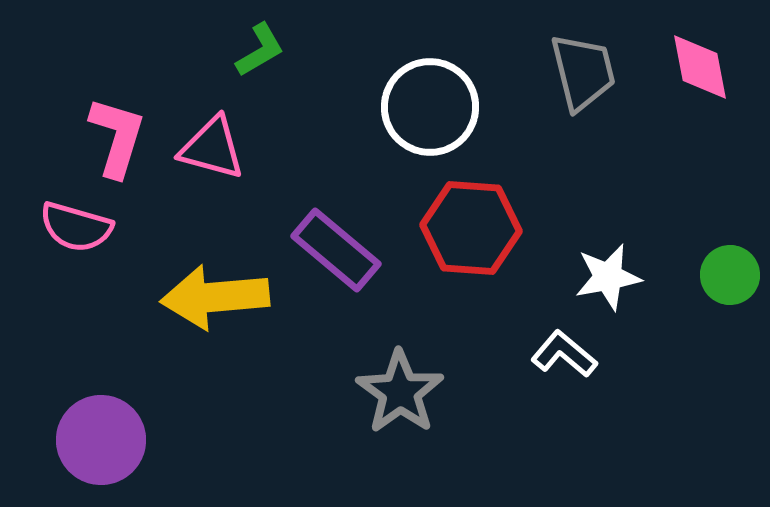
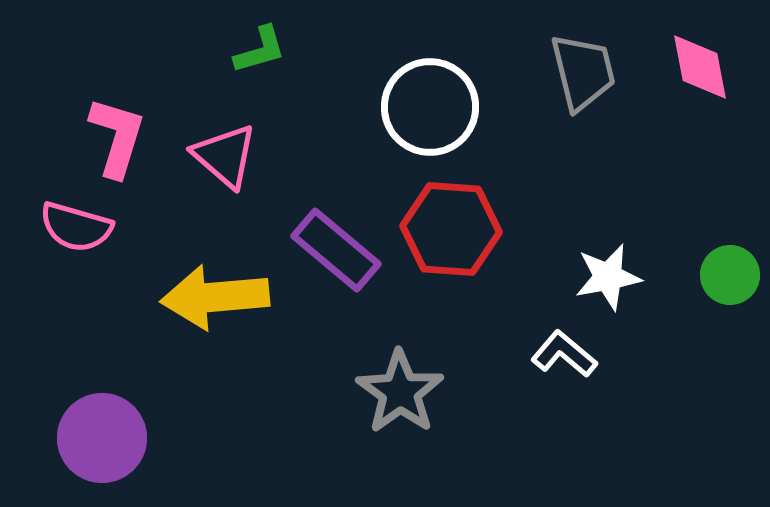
green L-shape: rotated 14 degrees clockwise
pink triangle: moved 13 px right, 8 px down; rotated 26 degrees clockwise
red hexagon: moved 20 px left, 1 px down
purple circle: moved 1 px right, 2 px up
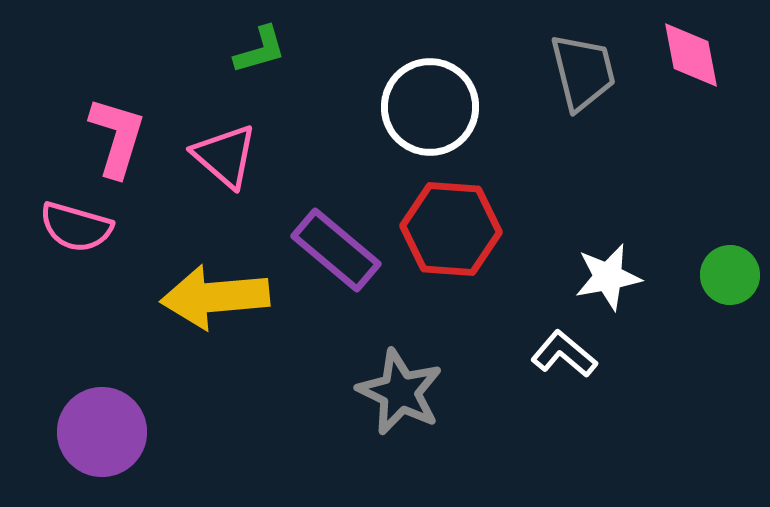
pink diamond: moved 9 px left, 12 px up
gray star: rotated 10 degrees counterclockwise
purple circle: moved 6 px up
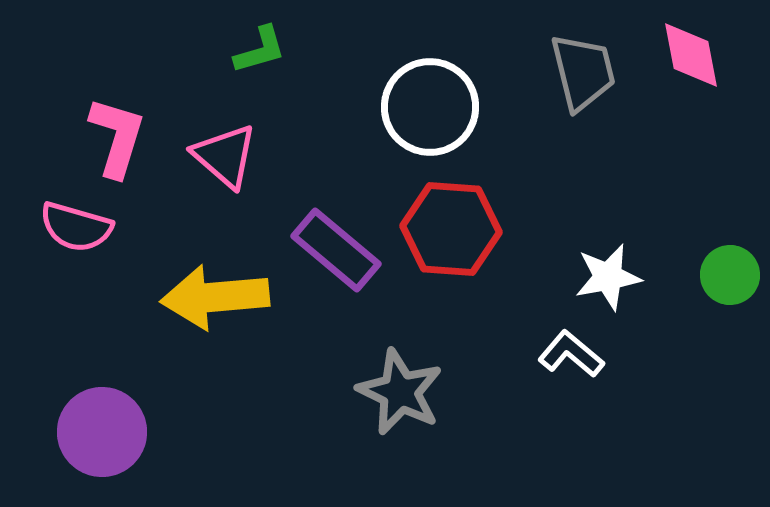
white L-shape: moved 7 px right
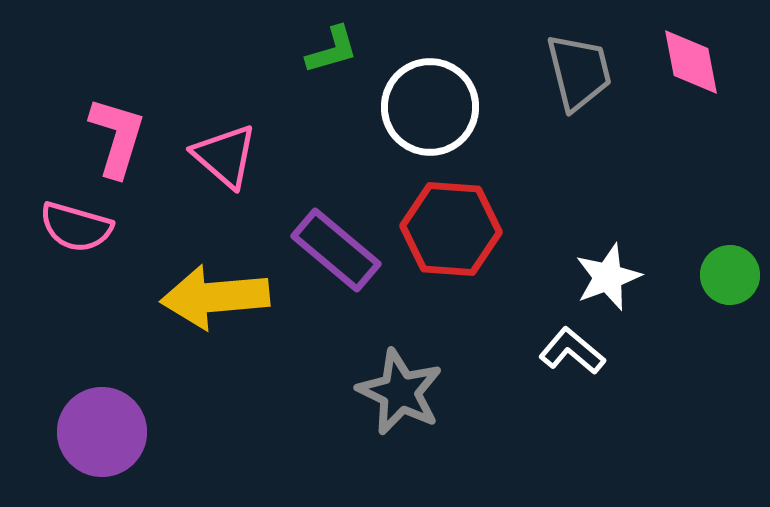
green L-shape: moved 72 px right
pink diamond: moved 7 px down
gray trapezoid: moved 4 px left
white star: rotated 10 degrees counterclockwise
white L-shape: moved 1 px right, 3 px up
